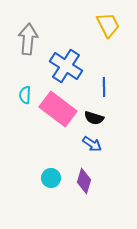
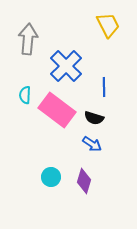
blue cross: rotated 12 degrees clockwise
pink rectangle: moved 1 px left, 1 px down
cyan circle: moved 1 px up
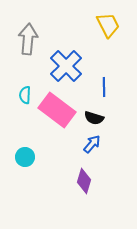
blue arrow: rotated 84 degrees counterclockwise
cyan circle: moved 26 px left, 20 px up
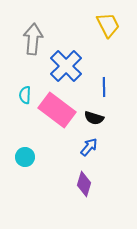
gray arrow: moved 5 px right
blue arrow: moved 3 px left, 3 px down
purple diamond: moved 3 px down
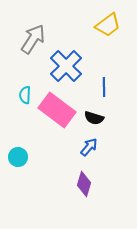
yellow trapezoid: rotated 80 degrees clockwise
gray arrow: rotated 28 degrees clockwise
cyan circle: moved 7 px left
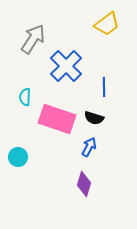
yellow trapezoid: moved 1 px left, 1 px up
cyan semicircle: moved 2 px down
pink rectangle: moved 9 px down; rotated 18 degrees counterclockwise
blue arrow: rotated 12 degrees counterclockwise
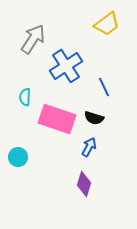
blue cross: rotated 12 degrees clockwise
blue line: rotated 24 degrees counterclockwise
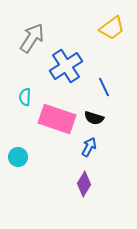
yellow trapezoid: moved 5 px right, 4 px down
gray arrow: moved 1 px left, 1 px up
purple diamond: rotated 15 degrees clockwise
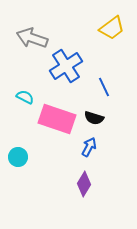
gray arrow: rotated 104 degrees counterclockwise
cyan semicircle: rotated 114 degrees clockwise
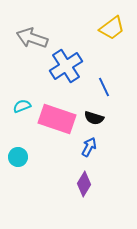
cyan semicircle: moved 3 px left, 9 px down; rotated 48 degrees counterclockwise
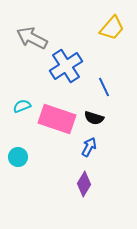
yellow trapezoid: rotated 12 degrees counterclockwise
gray arrow: rotated 8 degrees clockwise
